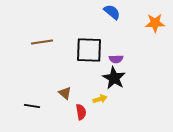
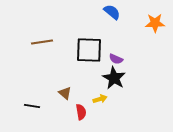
purple semicircle: rotated 24 degrees clockwise
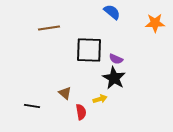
brown line: moved 7 px right, 14 px up
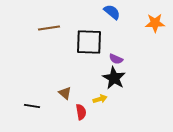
black square: moved 8 px up
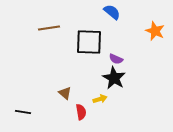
orange star: moved 8 px down; rotated 24 degrees clockwise
black line: moved 9 px left, 6 px down
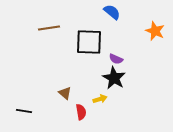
black line: moved 1 px right, 1 px up
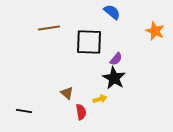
purple semicircle: rotated 72 degrees counterclockwise
brown triangle: moved 2 px right
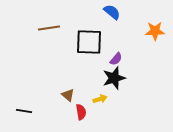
orange star: rotated 24 degrees counterclockwise
black star: rotated 25 degrees clockwise
brown triangle: moved 1 px right, 2 px down
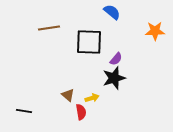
yellow arrow: moved 8 px left, 1 px up
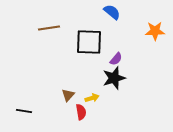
brown triangle: rotated 32 degrees clockwise
